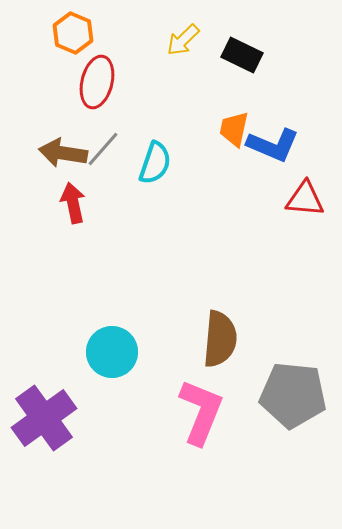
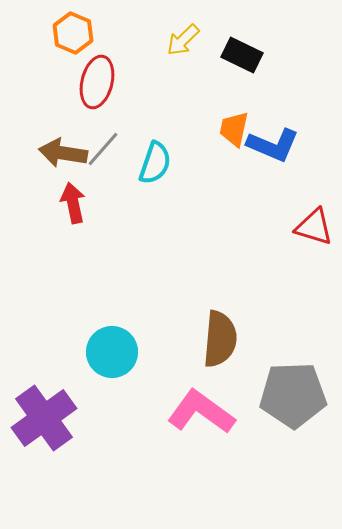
red triangle: moved 9 px right, 28 px down; rotated 12 degrees clockwise
gray pentagon: rotated 8 degrees counterclockwise
pink L-shape: rotated 76 degrees counterclockwise
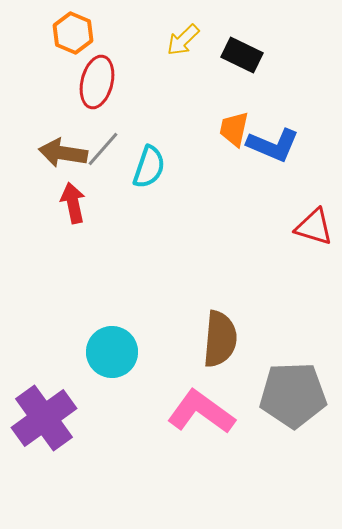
cyan semicircle: moved 6 px left, 4 px down
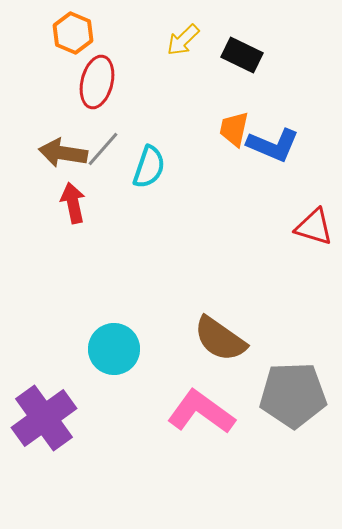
brown semicircle: rotated 120 degrees clockwise
cyan circle: moved 2 px right, 3 px up
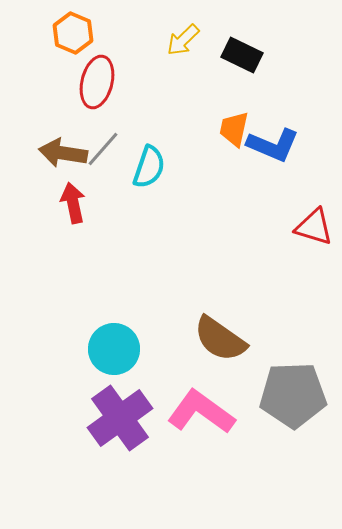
purple cross: moved 76 px right
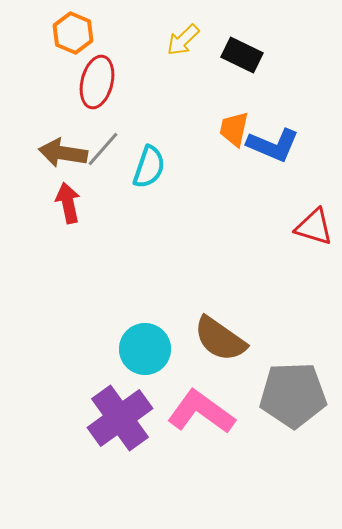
red arrow: moved 5 px left
cyan circle: moved 31 px right
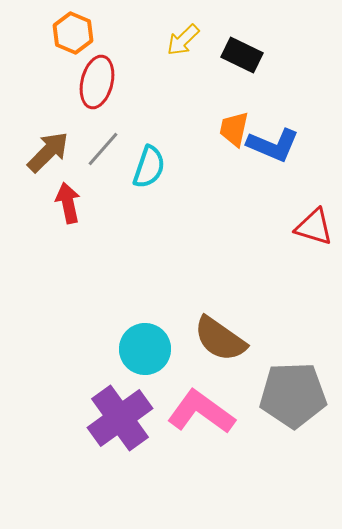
brown arrow: moved 15 px left, 1 px up; rotated 126 degrees clockwise
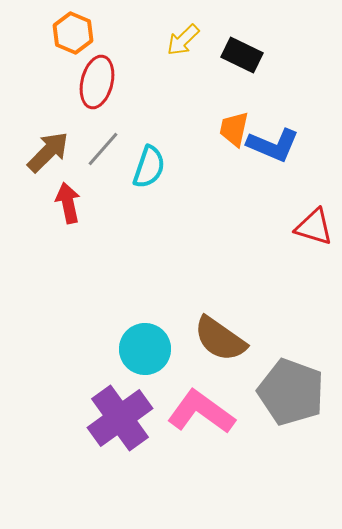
gray pentagon: moved 2 px left, 3 px up; rotated 22 degrees clockwise
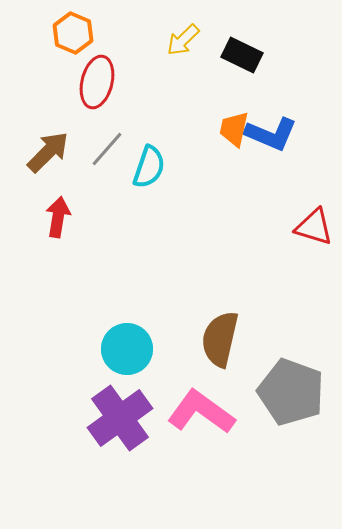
blue L-shape: moved 2 px left, 11 px up
gray line: moved 4 px right
red arrow: moved 10 px left, 14 px down; rotated 21 degrees clockwise
brown semicircle: rotated 68 degrees clockwise
cyan circle: moved 18 px left
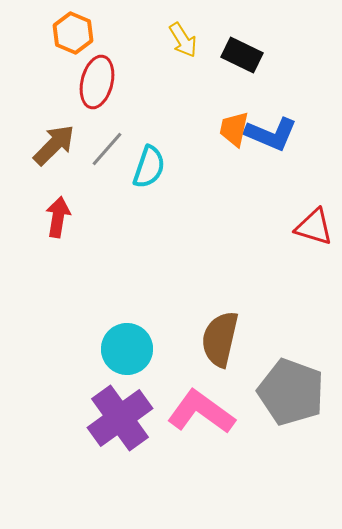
yellow arrow: rotated 78 degrees counterclockwise
brown arrow: moved 6 px right, 7 px up
